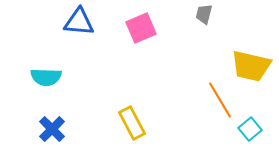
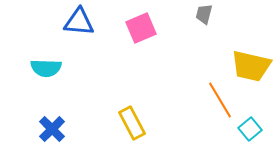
cyan semicircle: moved 9 px up
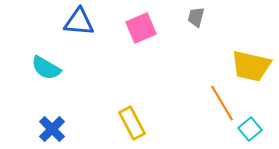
gray trapezoid: moved 8 px left, 3 px down
cyan semicircle: rotated 28 degrees clockwise
orange line: moved 2 px right, 3 px down
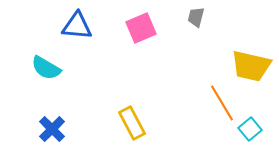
blue triangle: moved 2 px left, 4 px down
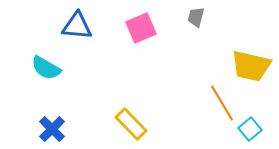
yellow rectangle: moved 1 px left, 1 px down; rotated 16 degrees counterclockwise
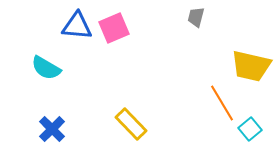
pink square: moved 27 px left
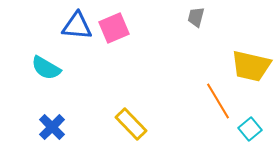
orange line: moved 4 px left, 2 px up
blue cross: moved 2 px up
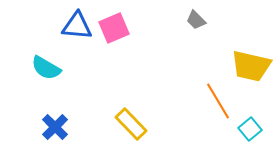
gray trapezoid: moved 3 px down; rotated 60 degrees counterclockwise
blue cross: moved 3 px right
